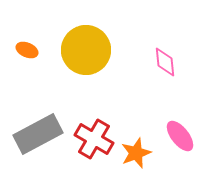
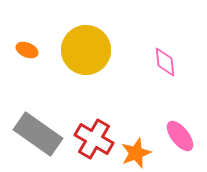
gray rectangle: rotated 63 degrees clockwise
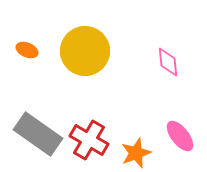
yellow circle: moved 1 px left, 1 px down
pink diamond: moved 3 px right
red cross: moved 5 px left, 1 px down
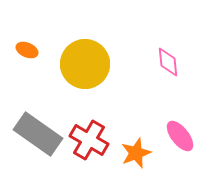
yellow circle: moved 13 px down
